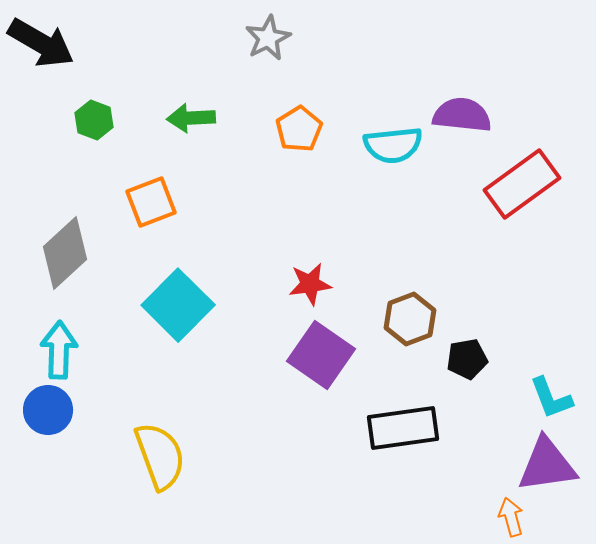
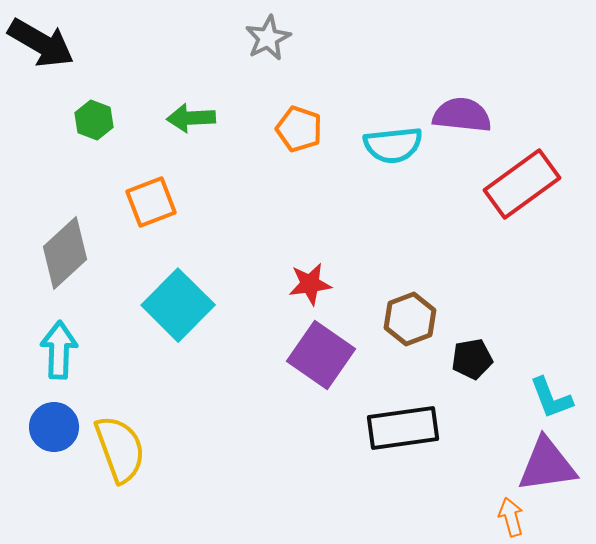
orange pentagon: rotated 21 degrees counterclockwise
black pentagon: moved 5 px right
blue circle: moved 6 px right, 17 px down
yellow semicircle: moved 40 px left, 7 px up
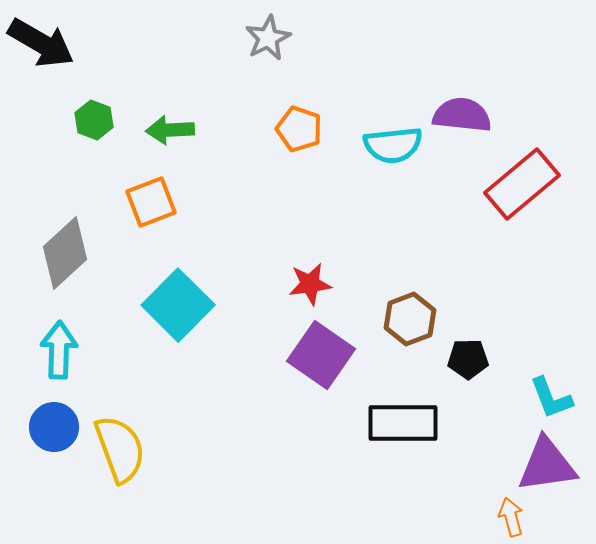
green arrow: moved 21 px left, 12 px down
red rectangle: rotated 4 degrees counterclockwise
black pentagon: moved 4 px left; rotated 9 degrees clockwise
black rectangle: moved 5 px up; rotated 8 degrees clockwise
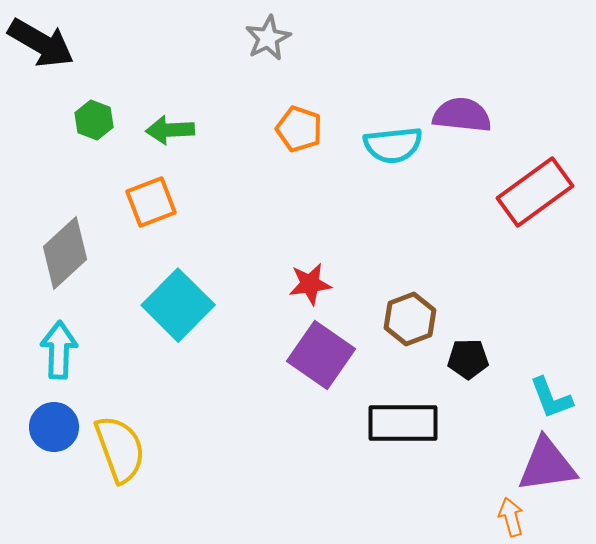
red rectangle: moved 13 px right, 8 px down; rotated 4 degrees clockwise
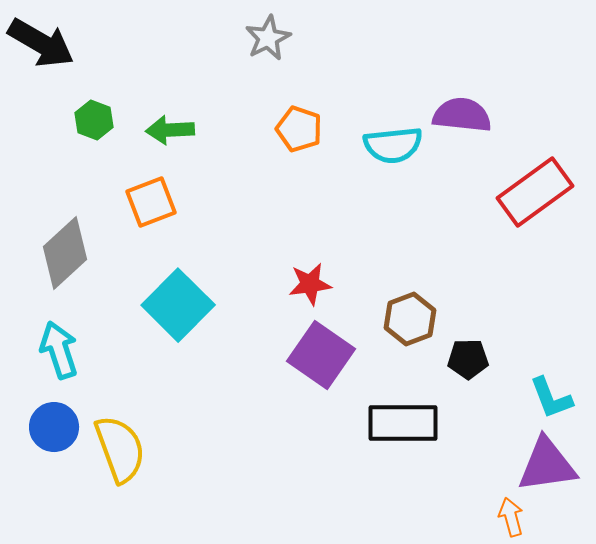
cyan arrow: rotated 20 degrees counterclockwise
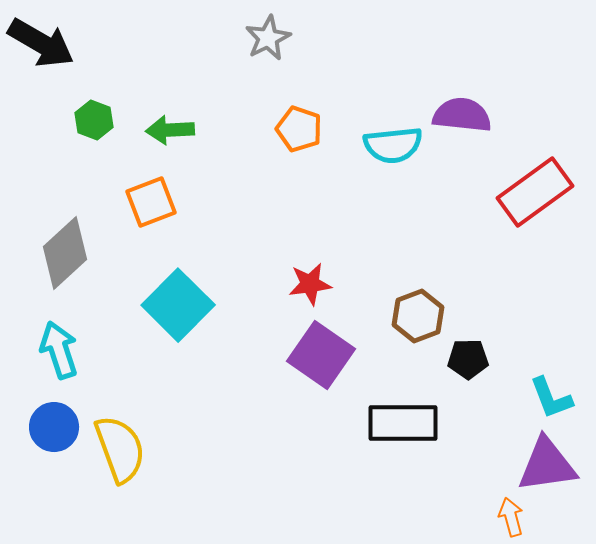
brown hexagon: moved 8 px right, 3 px up
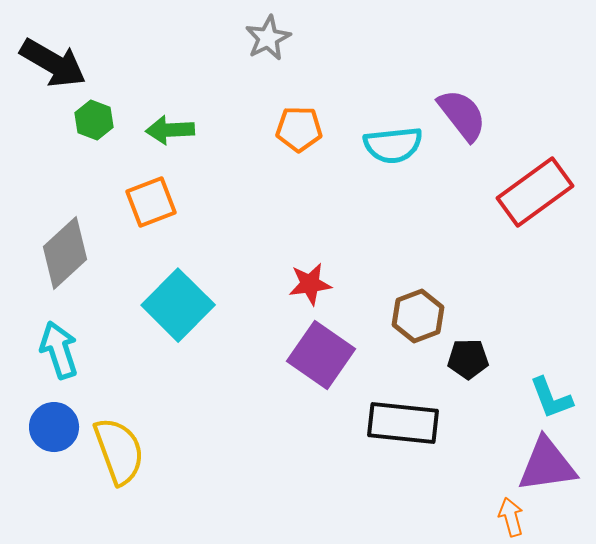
black arrow: moved 12 px right, 20 px down
purple semicircle: rotated 46 degrees clockwise
orange pentagon: rotated 18 degrees counterclockwise
black rectangle: rotated 6 degrees clockwise
yellow semicircle: moved 1 px left, 2 px down
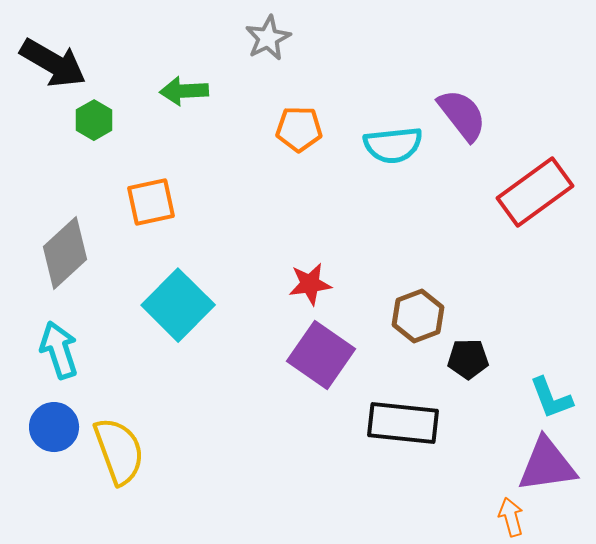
green hexagon: rotated 9 degrees clockwise
green arrow: moved 14 px right, 39 px up
orange square: rotated 9 degrees clockwise
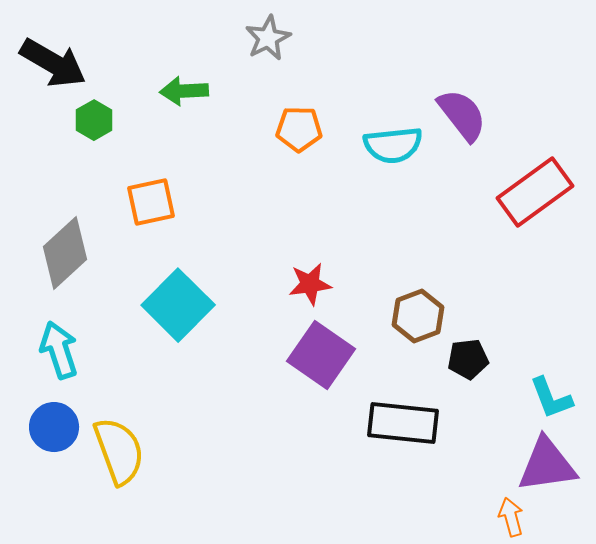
black pentagon: rotated 6 degrees counterclockwise
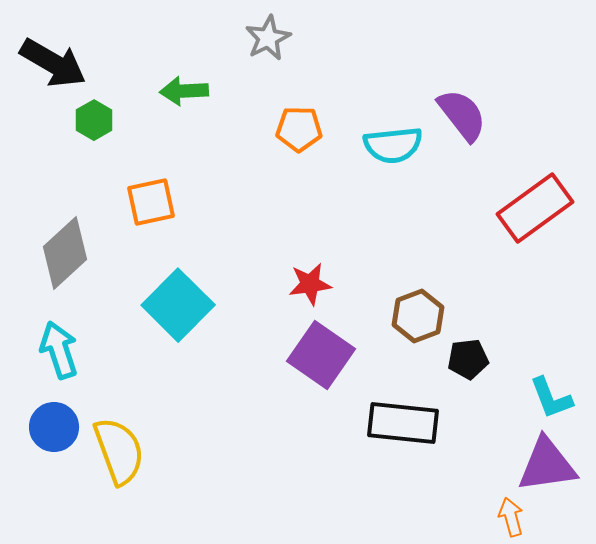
red rectangle: moved 16 px down
